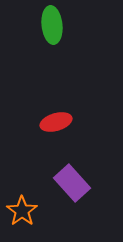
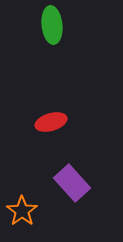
red ellipse: moved 5 px left
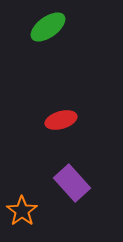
green ellipse: moved 4 px left, 2 px down; rotated 60 degrees clockwise
red ellipse: moved 10 px right, 2 px up
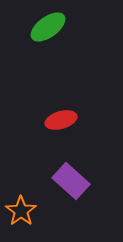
purple rectangle: moved 1 px left, 2 px up; rotated 6 degrees counterclockwise
orange star: moved 1 px left
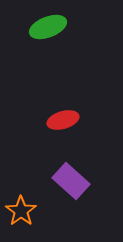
green ellipse: rotated 15 degrees clockwise
red ellipse: moved 2 px right
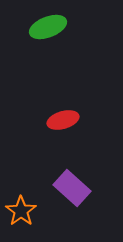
purple rectangle: moved 1 px right, 7 px down
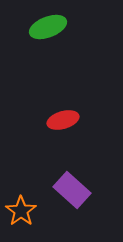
purple rectangle: moved 2 px down
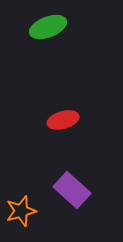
orange star: rotated 20 degrees clockwise
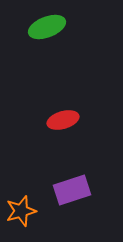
green ellipse: moved 1 px left
purple rectangle: rotated 60 degrees counterclockwise
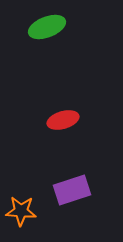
orange star: rotated 20 degrees clockwise
